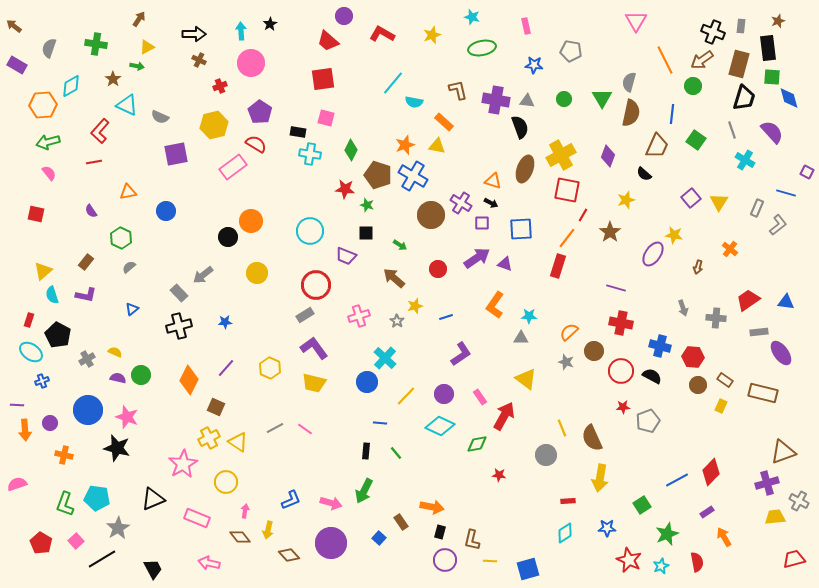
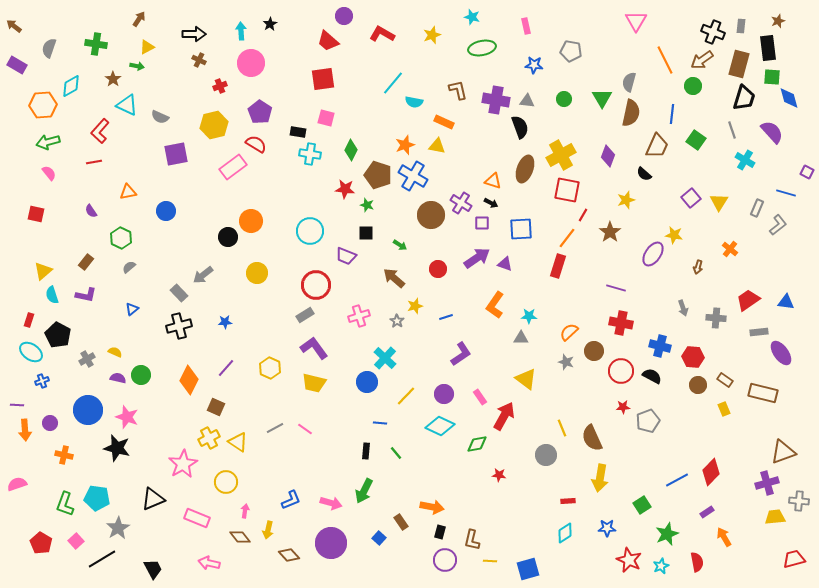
orange rectangle at (444, 122): rotated 18 degrees counterclockwise
yellow rectangle at (721, 406): moved 3 px right, 3 px down; rotated 48 degrees counterclockwise
gray cross at (799, 501): rotated 24 degrees counterclockwise
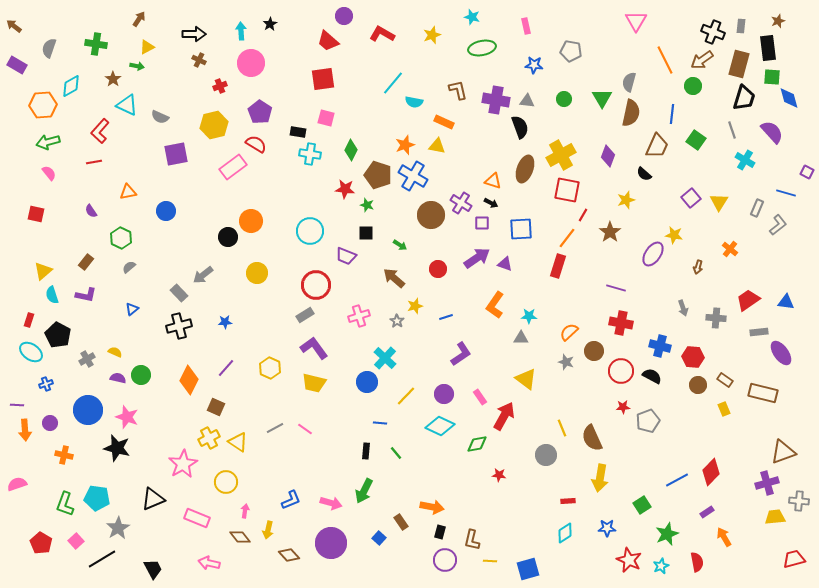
blue cross at (42, 381): moved 4 px right, 3 px down
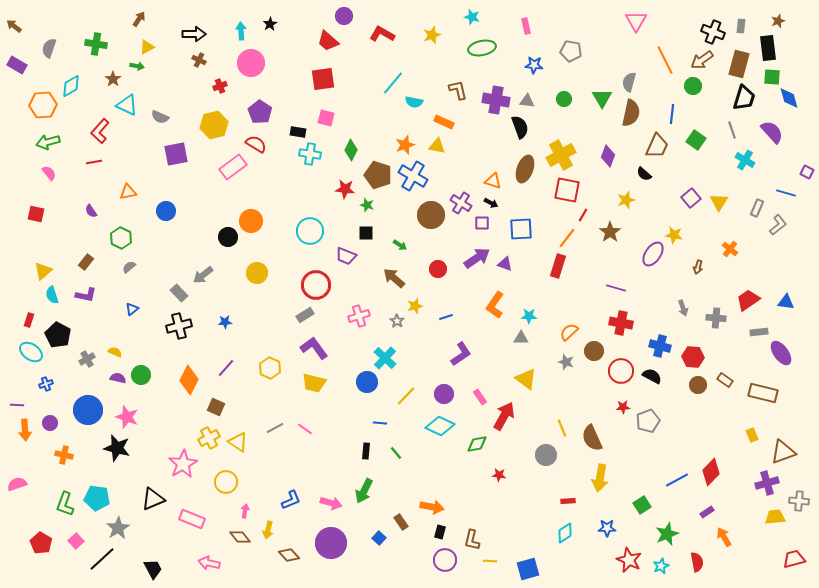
yellow rectangle at (724, 409): moved 28 px right, 26 px down
pink rectangle at (197, 518): moved 5 px left, 1 px down
black line at (102, 559): rotated 12 degrees counterclockwise
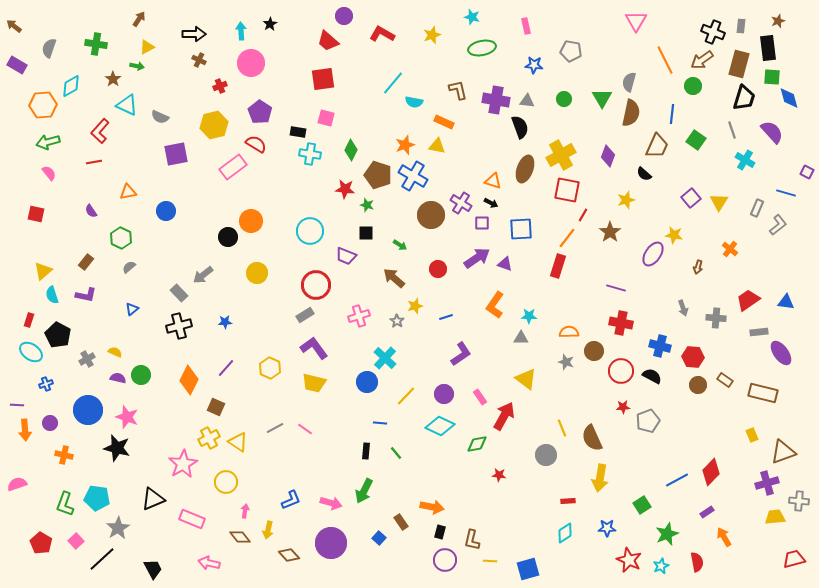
orange semicircle at (569, 332): rotated 42 degrees clockwise
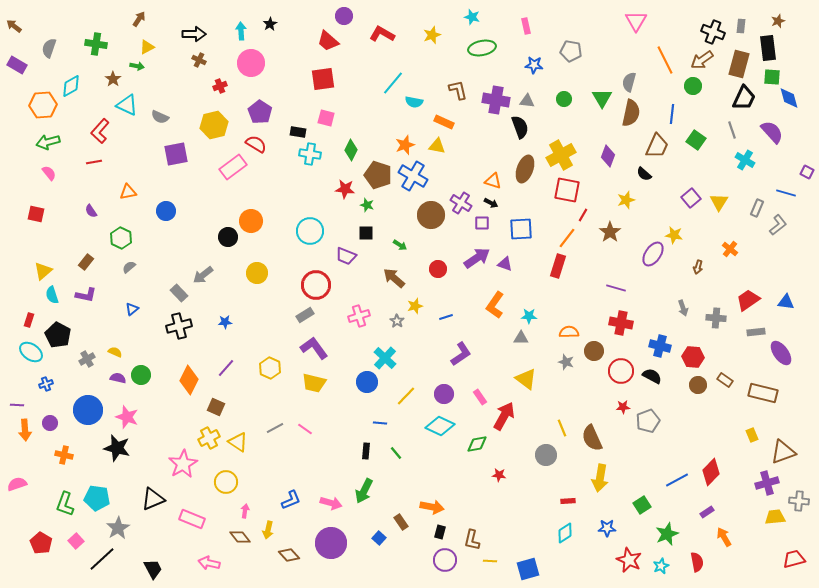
black trapezoid at (744, 98): rotated 8 degrees clockwise
gray rectangle at (759, 332): moved 3 px left
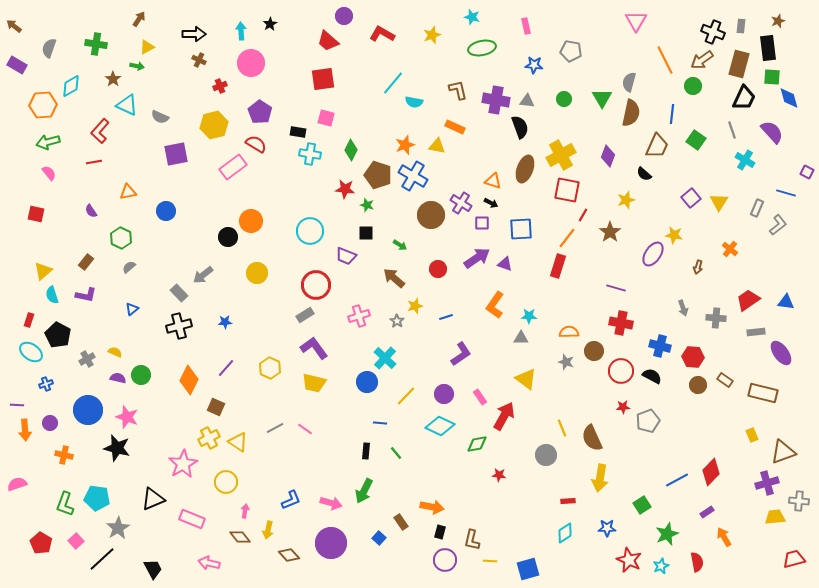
orange rectangle at (444, 122): moved 11 px right, 5 px down
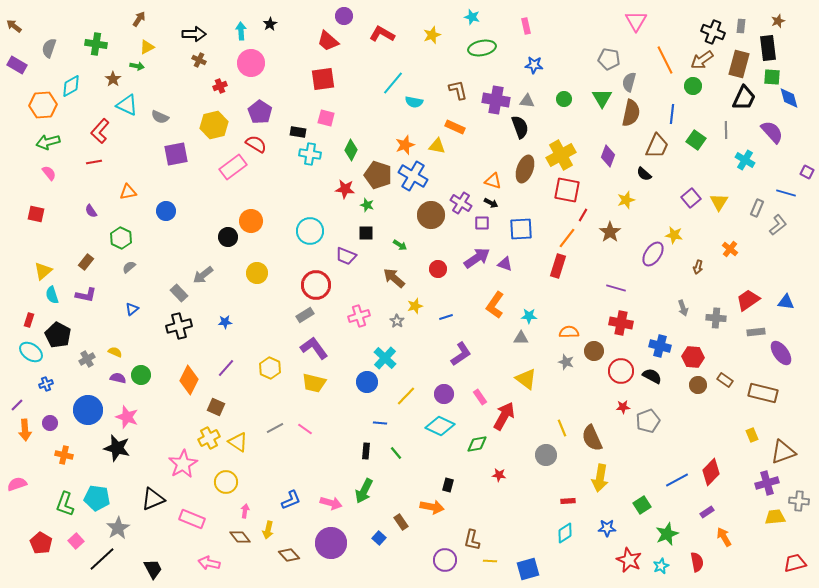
gray pentagon at (571, 51): moved 38 px right, 8 px down
gray line at (732, 130): moved 6 px left; rotated 18 degrees clockwise
purple line at (17, 405): rotated 48 degrees counterclockwise
black rectangle at (440, 532): moved 8 px right, 47 px up
red trapezoid at (794, 559): moved 1 px right, 4 px down
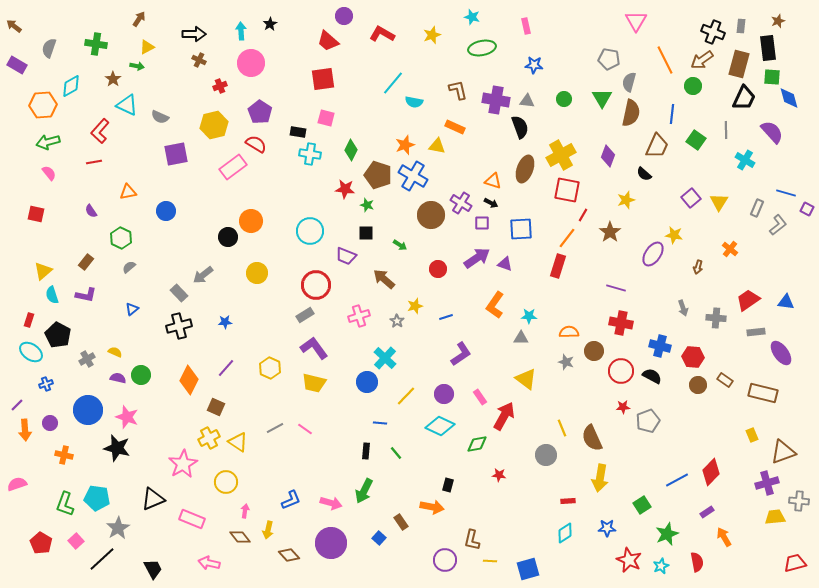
purple square at (807, 172): moved 37 px down
brown arrow at (394, 278): moved 10 px left, 1 px down
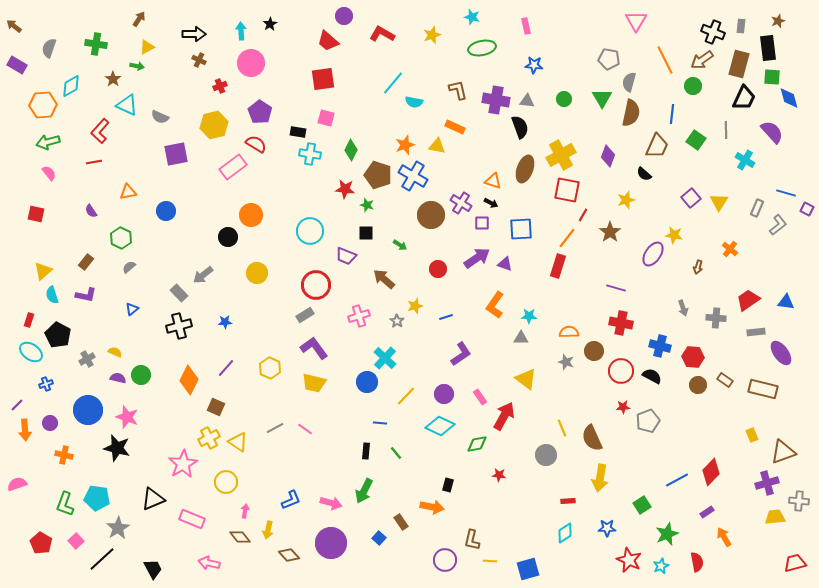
orange circle at (251, 221): moved 6 px up
brown rectangle at (763, 393): moved 4 px up
